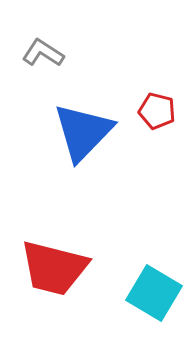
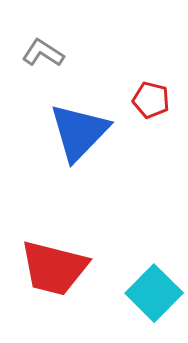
red pentagon: moved 6 px left, 11 px up
blue triangle: moved 4 px left
cyan square: rotated 14 degrees clockwise
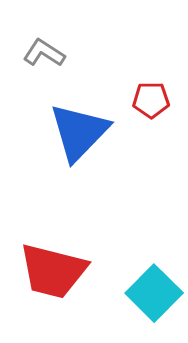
gray L-shape: moved 1 px right
red pentagon: rotated 15 degrees counterclockwise
red trapezoid: moved 1 px left, 3 px down
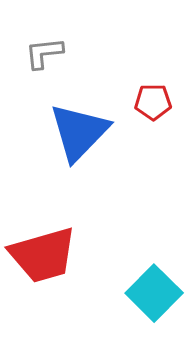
gray L-shape: rotated 39 degrees counterclockwise
red pentagon: moved 2 px right, 2 px down
red trapezoid: moved 10 px left, 16 px up; rotated 30 degrees counterclockwise
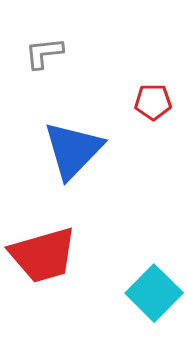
blue triangle: moved 6 px left, 18 px down
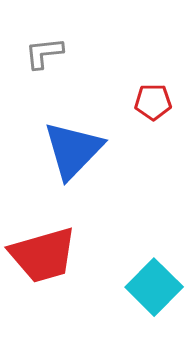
cyan square: moved 6 px up
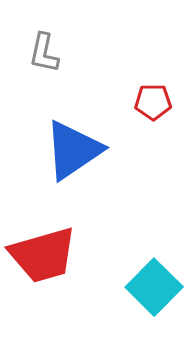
gray L-shape: rotated 72 degrees counterclockwise
blue triangle: rotated 12 degrees clockwise
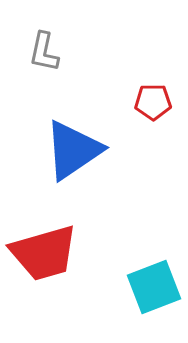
gray L-shape: moved 1 px up
red trapezoid: moved 1 px right, 2 px up
cyan square: rotated 24 degrees clockwise
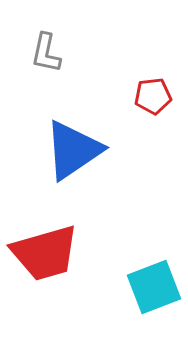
gray L-shape: moved 2 px right, 1 px down
red pentagon: moved 6 px up; rotated 6 degrees counterclockwise
red trapezoid: moved 1 px right
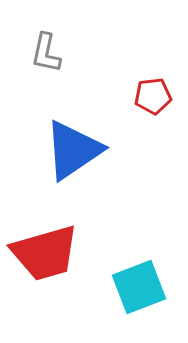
cyan square: moved 15 px left
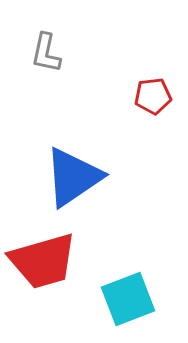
blue triangle: moved 27 px down
red trapezoid: moved 2 px left, 8 px down
cyan square: moved 11 px left, 12 px down
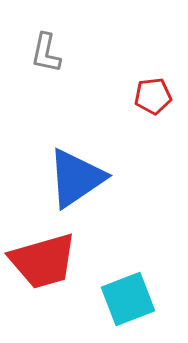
blue triangle: moved 3 px right, 1 px down
